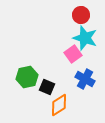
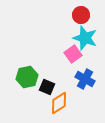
orange diamond: moved 2 px up
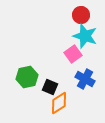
cyan star: moved 2 px up
black square: moved 3 px right
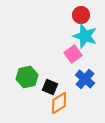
blue cross: rotated 12 degrees clockwise
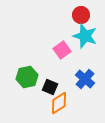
pink square: moved 11 px left, 4 px up
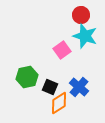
blue cross: moved 6 px left, 8 px down
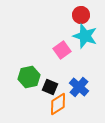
green hexagon: moved 2 px right
orange diamond: moved 1 px left, 1 px down
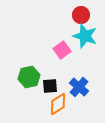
black square: moved 1 px up; rotated 28 degrees counterclockwise
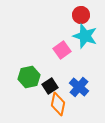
black square: rotated 28 degrees counterclockwise
orange diamond: rotated 45 degrees counterclockwise
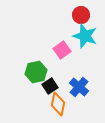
green hexagon: moved 7 px right, 5 px up
